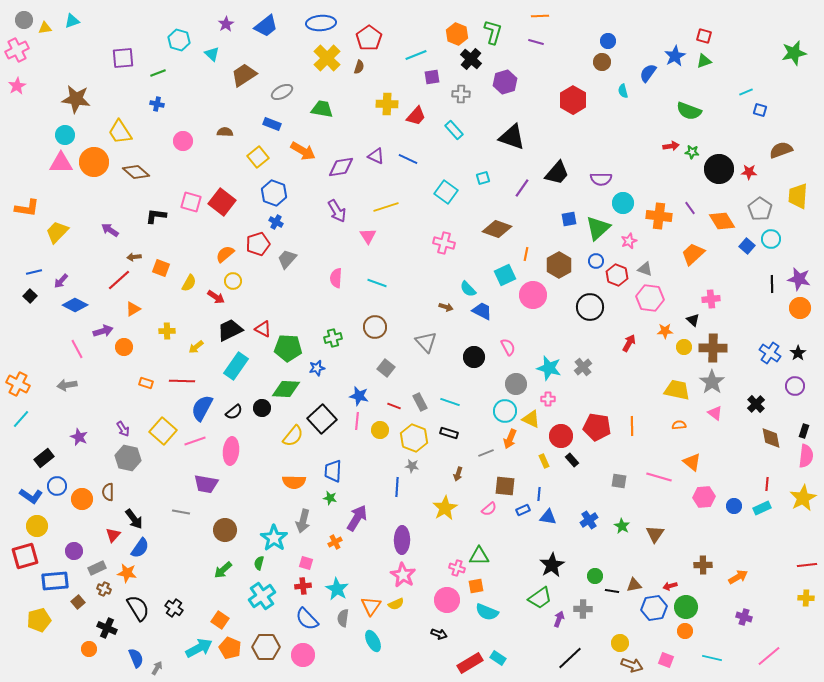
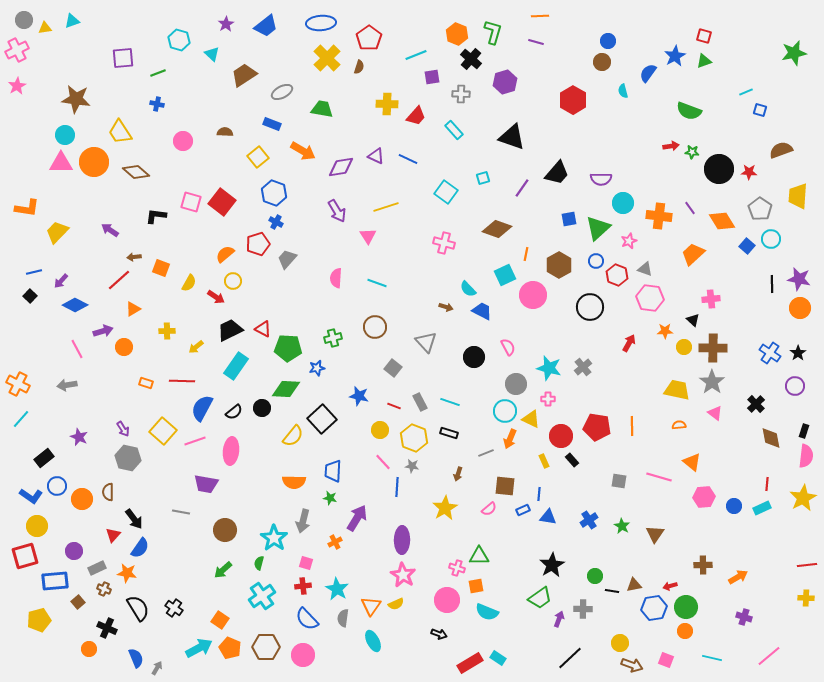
gray square at (386, 368): moved 7 px right
pink line at (357, 421): moved 26 px right, 41 px down; rotated 48 degrees counterclockwise
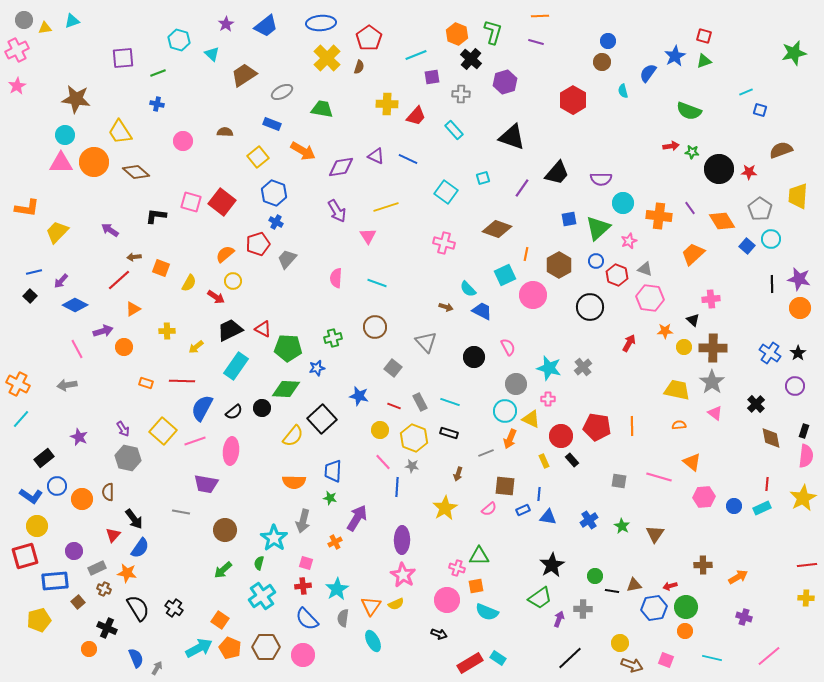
cyan star at (337, 589): rotated 10 degrees clockwise
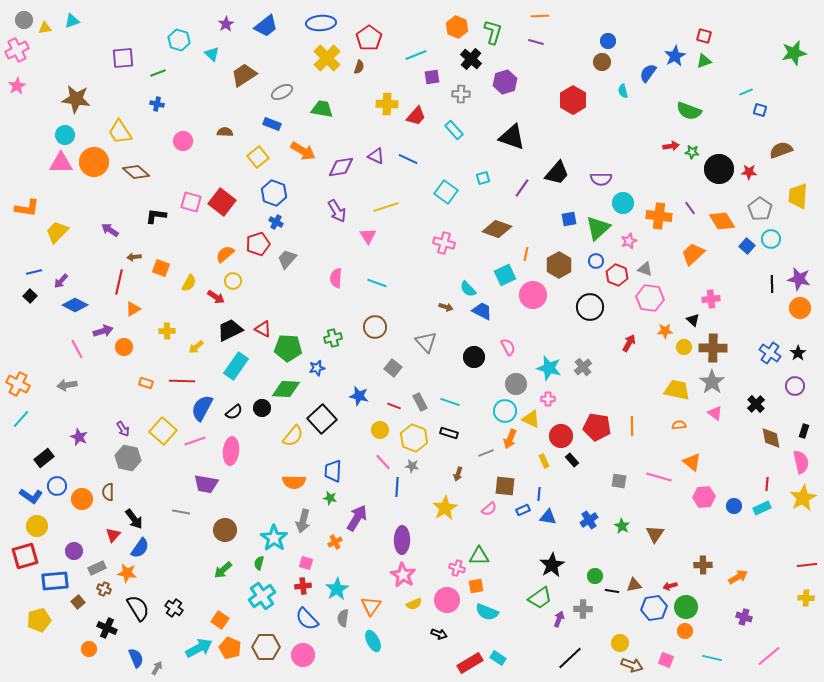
orange hexagon at (457, 34): moved 7 px up
red line at (119, 280): moved 2 px down; rotated 35 degrees counterclockwise
pink semicircle at (806, 456): moved 5 px left, 6 px down; rotated 20 degrees counterclockwise
yellow semicircle at (396, 604): moved 18 px right
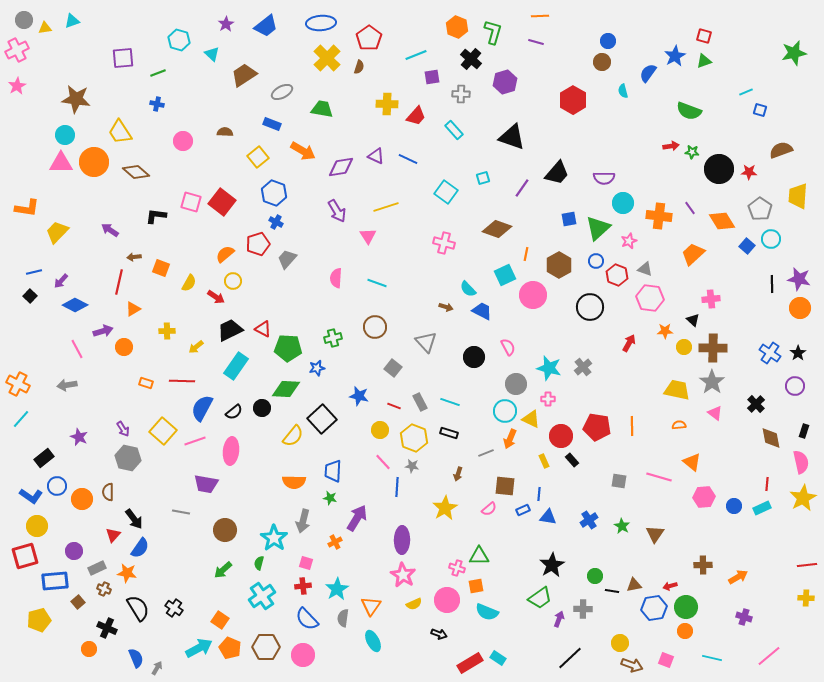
purple semicircle at (601, 179): moved 3 px right, 1 px up
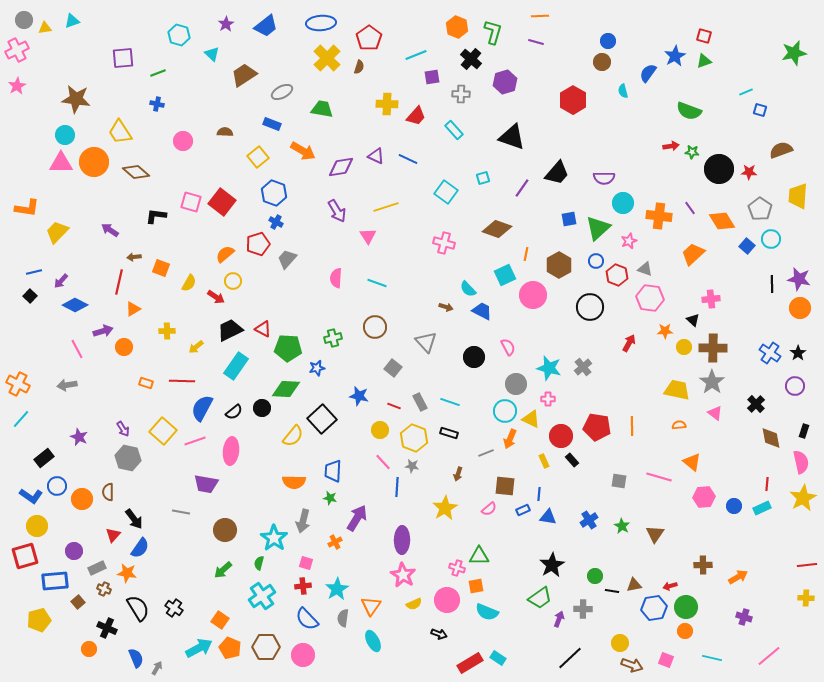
cyan hexagon at (179, 40): moved 5 px up
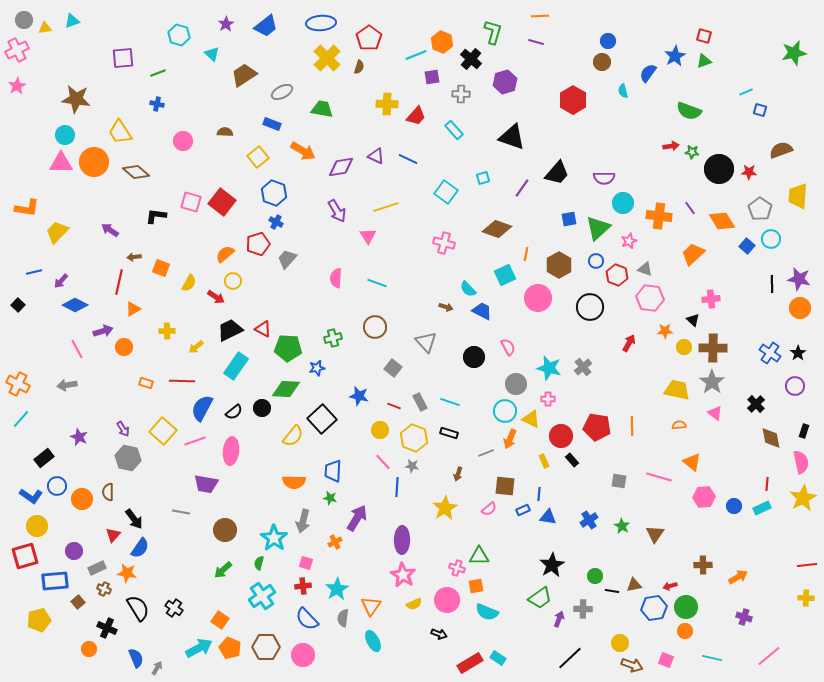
orange hexagon at (457, 27): moved 15 px left, 15 px down
pink circle at (533, 295): moved 5 px right, 3 px down
black square at (30, 296): moved 12 px left, 9 px down
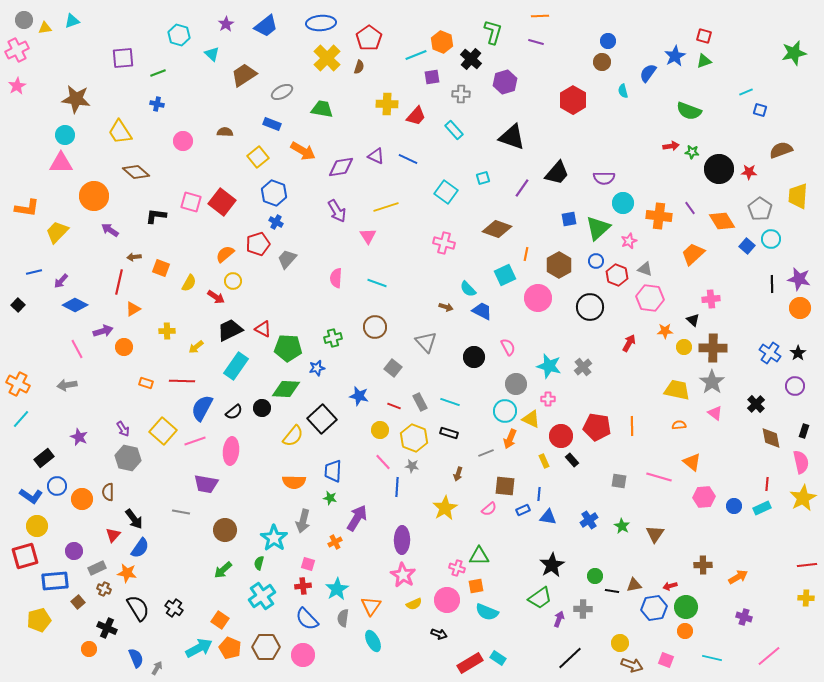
orange circle at (94, 162): moved 34 px down
cyan star at (549, 368): moved 2 px up
pink square at (306, 563): moved 2 px right, 1 px down
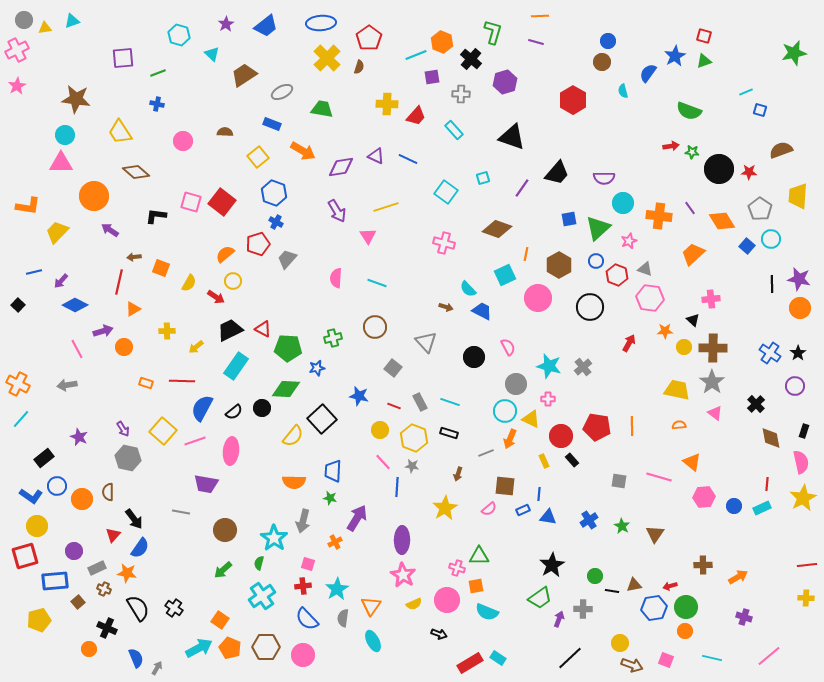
orange L-shape at (27, 208): moved 1 px right, 2 px up
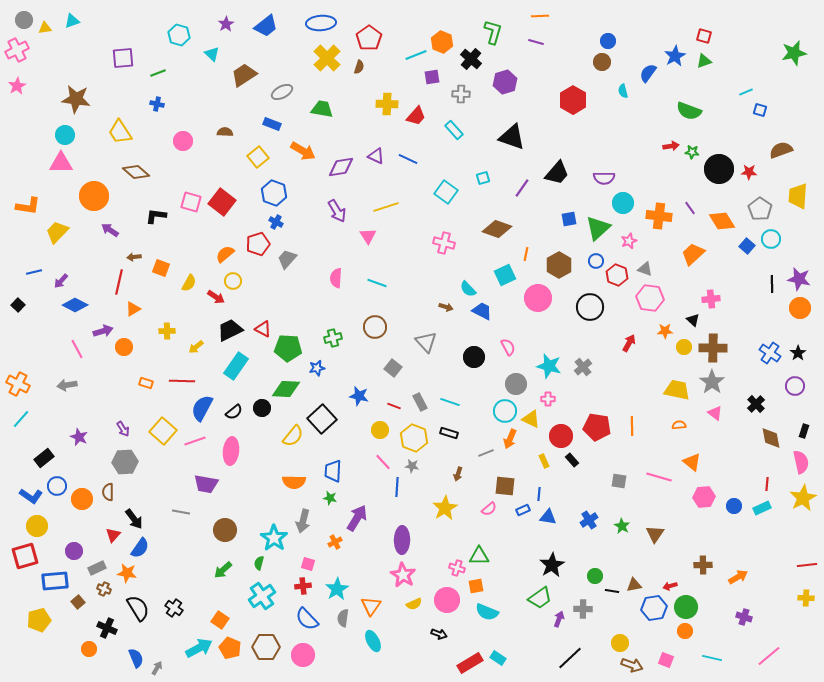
gray hexagon at (128, 458): moved 3 px left, 4 px down; rotated 15 degrees counterclockwise
